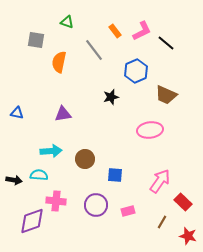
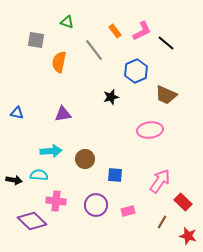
purple diamond: rotated 64 degrees clockwise
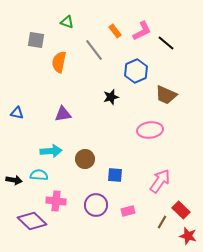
red rectangle: moved 2 px left, 8 px down
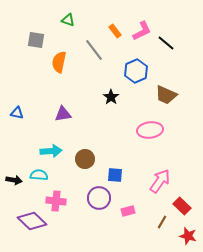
green triangle: moved 1 px right, 2 px up
black star: rotated 21 degrees counterclockwise
purple circle: moved 3 px right, 7 px up
red rectangle: moved 1 px right, 4 px up
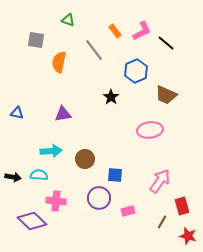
black arrow: moved 1 px left, 3 px up
red rectangle: rotated 30 degrees clockwise
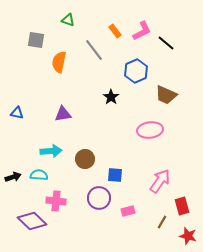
black arrow: rotated 28 degrees counterclockwise
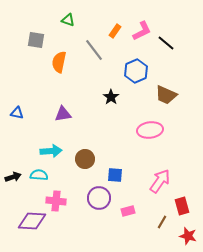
orange rectangle: rotated 72 degrees clockwise
purple diamond: rotated 40 degrees counterclockwise
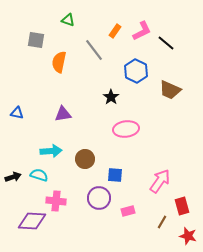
blue hexagon: rotated 10 degrees counterclockwise
brown trapezoid: moved 4 px right, 5 px up
pink ellipse: moved 24 px left, 1 px up
cyan semicircle: rotated 12 degrees clockwise
